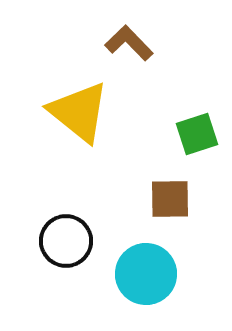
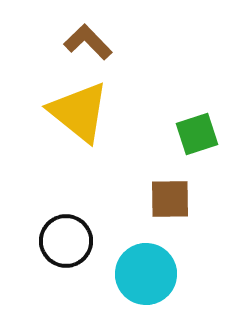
brown L-shape: moved 41 px left, 1 px up
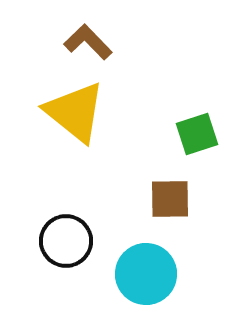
yellow triangle: moved 4 px left
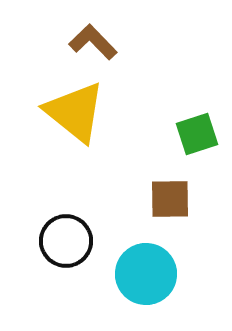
brown L-shape: moved 5 px right
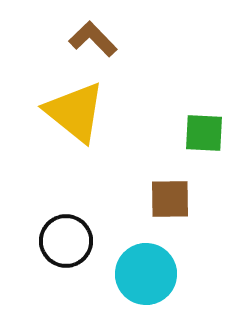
brown L-shape: moved 3 px up
green square: moved 7 px right, 1 px up; rotated 21 degrees clockwise
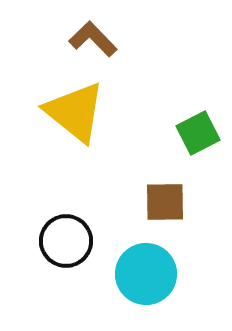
green square: moved 6 px left; rotated 30 degrees counterclockwise
brown square: moved 5 px left, 3 px down
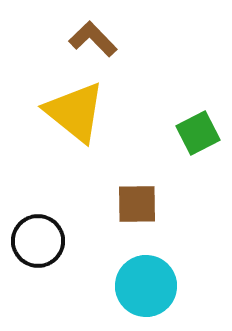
brown square: moved 28 px left, 2 px down
black circle: moved 28 px left
cyan circle: moved 12 px down
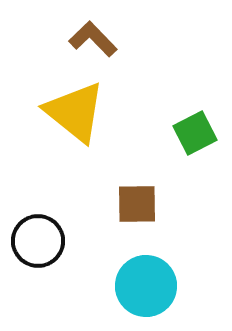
green square: moved 3 px left
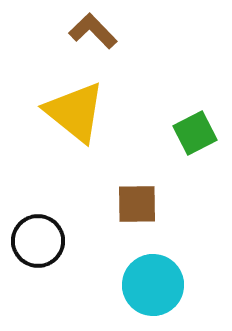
brown L-shape: moved 8 px up
cyan circle: moved 7 px right, 1 px up
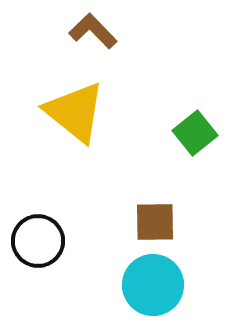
green square: rotated 12 degrees counterclockwise
brown square: moved 18 px right, 18 px down
